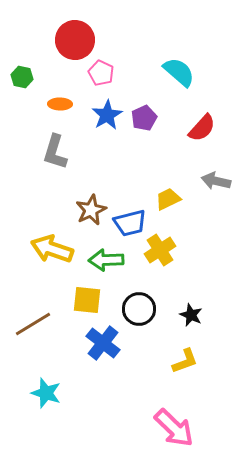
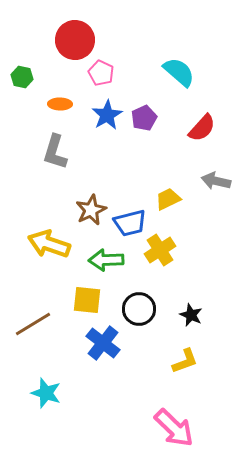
yellow arrow: moved 3 px left, 5 px up
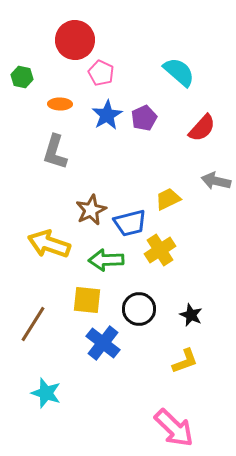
brown line: rotated 27 degrees counterclockwise
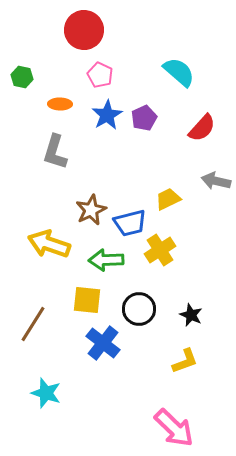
red circle: moved 9 px right, 10 px up
pink pentagon: moved 1 px left, 2 px down
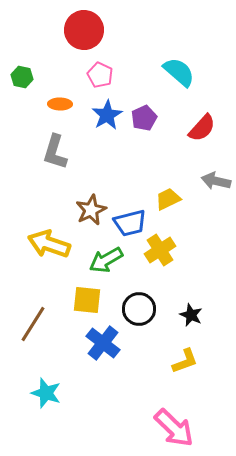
green arrow: rotated 28 degrees counterclockwise
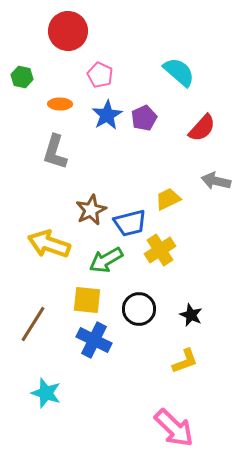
red circle: moved 16 px left, 1 px down
blue cross: moved 9 px left, 3 px up; rotated 12 degrees counterclockwise
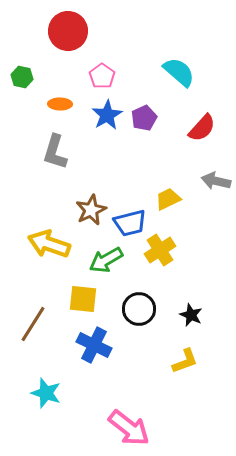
pink pentagon: moved 2 px right, 1 px down; rotated 10 degrees clockwise
yellow square: moved 4 px left, 1 px up
blue cross: moved 5 px down
pink arrow: moved 45 px left; rotated 6 degrees counterclockwise
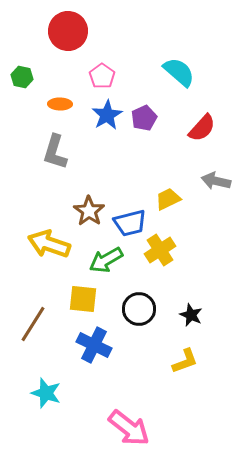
brown star: moved 2 px left, 1 px down; rotated 12 degrees counterclockwise
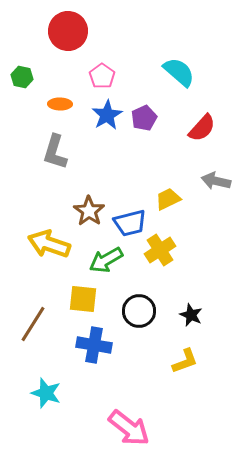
black circle: moved 2 px down
blue cross: rotated 16 degrees counterclockwise
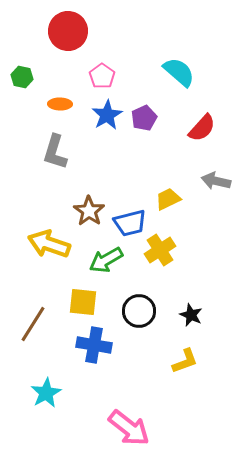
yellow square: moved 3 px down
cyan star: rotated 24 degrees clockwise
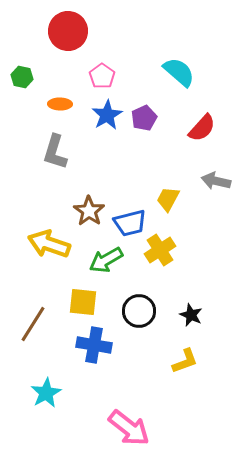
yellow trapezoid: rotated 36 degrees counterclockwise
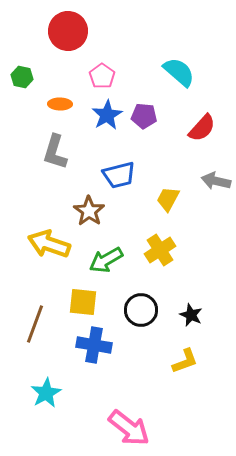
purple pentagon: moved 2 px up; rotated 30 degrees clockwise
blue trapezoid: moved 11 px left, 48 px up
black circle: moved 2 px right, 1 px up
brown line: moved 2 px right; rotated 12 degrees counterclockwise
